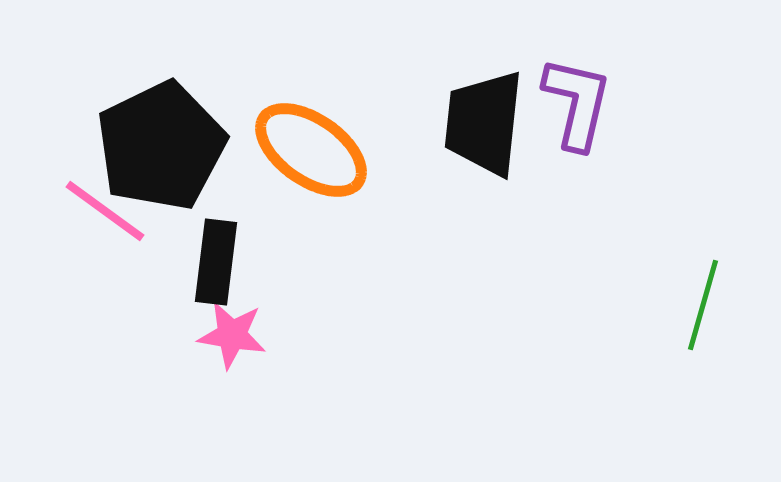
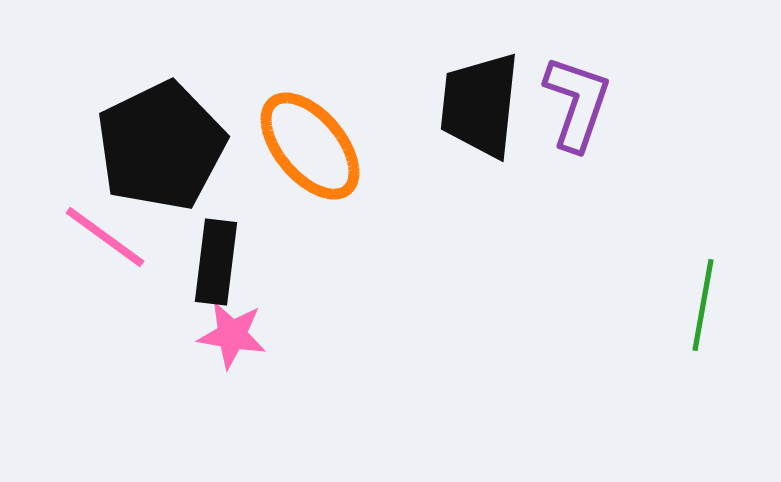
purple L-shape: rotated 6 degrees clockwise
black trapezoid: moved 4 px left, 18 px up
orange ellipse: moved 1 px left, 4 px up; rotated 15 degrees clockwise
pink line: moved 26 px down
green line: rotated 6 degrees counterclockwise
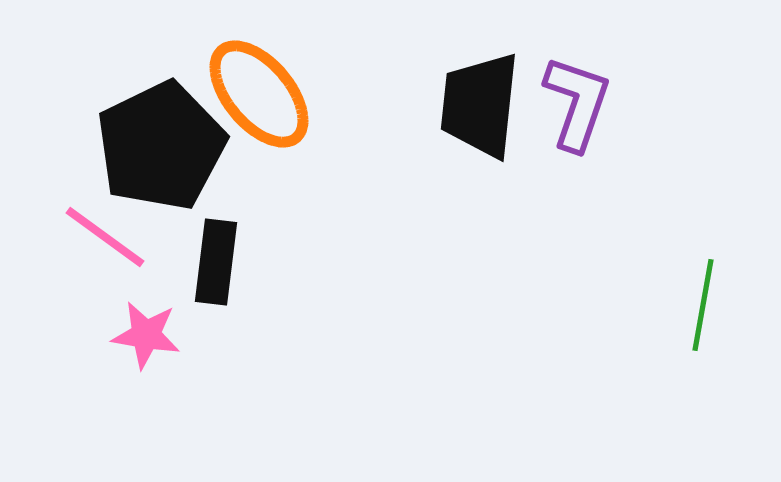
orange ellipse: moved 51 px left, 52 px up
pink star: moved 86 px left
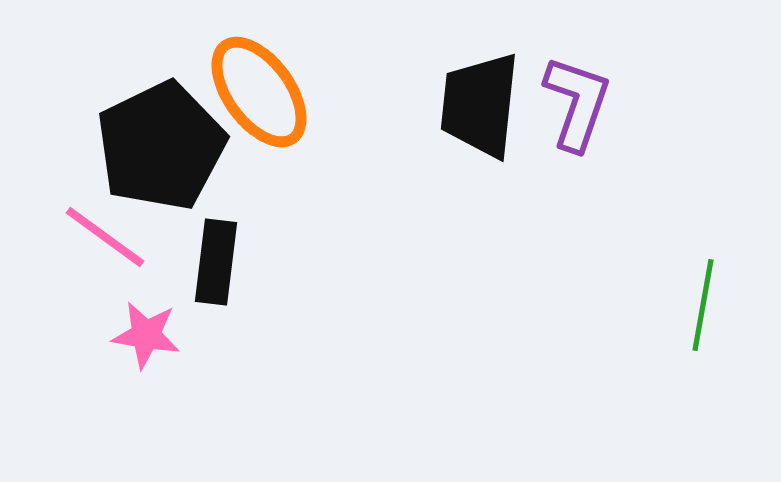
orange ellipse: moved 2 px up; rotated 4 degrees clockwise
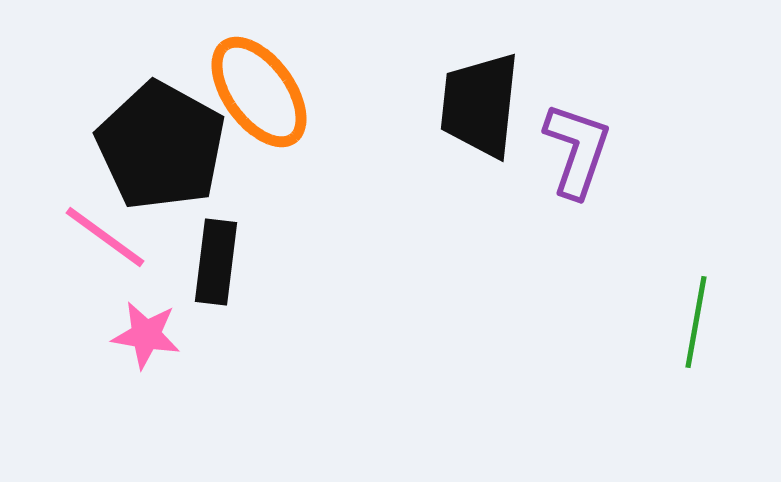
purple L-shape: moved 47 px down
black pentagon: rotated 17 degrees counterclockwise
green line: moved 7 px left, 17 px down
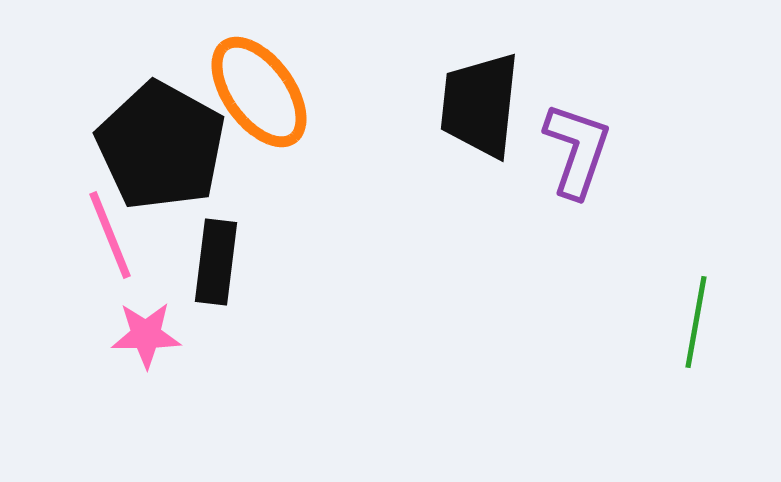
pink line: moved 5 px right, 2 px up; rotated 32 degrees clockwise
pink star: rotated 10 degrees counterclockwise
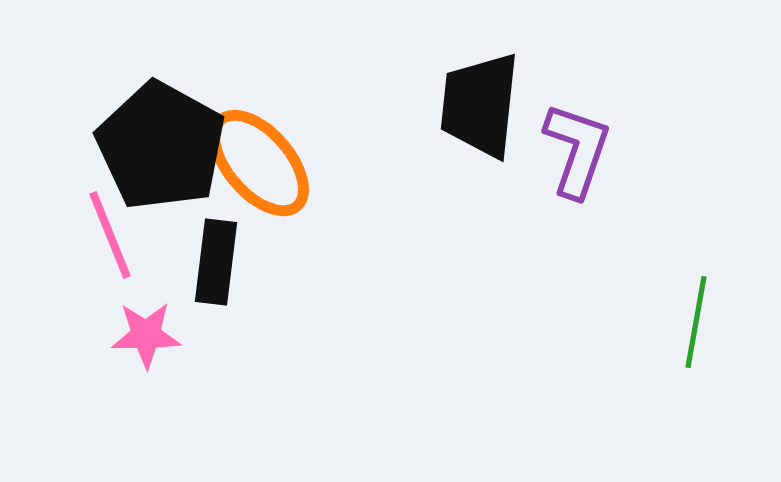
orange ellipse: moved 71 px down; rotated 5 degrees counterclockwise
